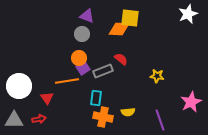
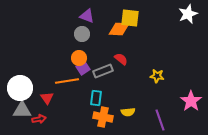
white circle: moved 1 px right, 2 px down
pink star: moved 1 px up; rotated 10 degrees counterclockwise
gray triangle: moved 8 px right, 10 px up
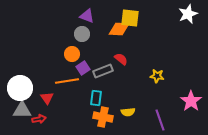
orange circle: moved 7 px left, 4 px up
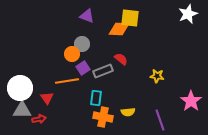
gray circle: moved 10 px down
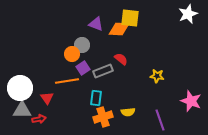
purple triangle: moved 9 px right, 8 px down
gray circle: moved 1 px down
pink star: rotated 15 degrees counterclockwise
orange cross: rotated 30 degrees counterclockwise
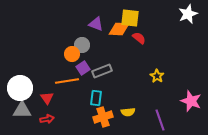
red semicircle: moved 18 px right, 21 px up
gray rectangle: moved 1 px left
yellow star: rotated 24 degrees clockwise
red arrow: moved 8 px right
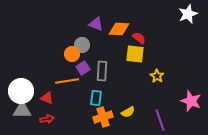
yellow square: moved 5 px right, 36 px down
gray rectangle: rotated 66 degrees counterclockwise
white circle: moved 1 px right, 3 px down
red triangle: rotated 32 degrees counterclockwise
yellow semicircle: rotated 24 degrees counterclockwise
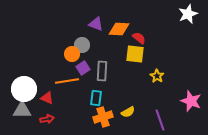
white circle: moved 3 px right, 2 px up
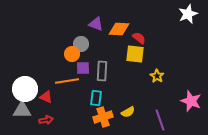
gray circle: moved 1 px left, 1 px up
purple square: rotated 32 degrees clockwise
white circle: moved 1 px right
red triangle: moved 1 px left, 1 px up
red arrow: moved 1 px left, 1 px down
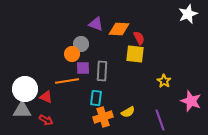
red semicircle: rotated 24 degrees clockwise
yellow star: moved 7 px right, 5 px down
red arrow: rotated 40 degrees clockwise
